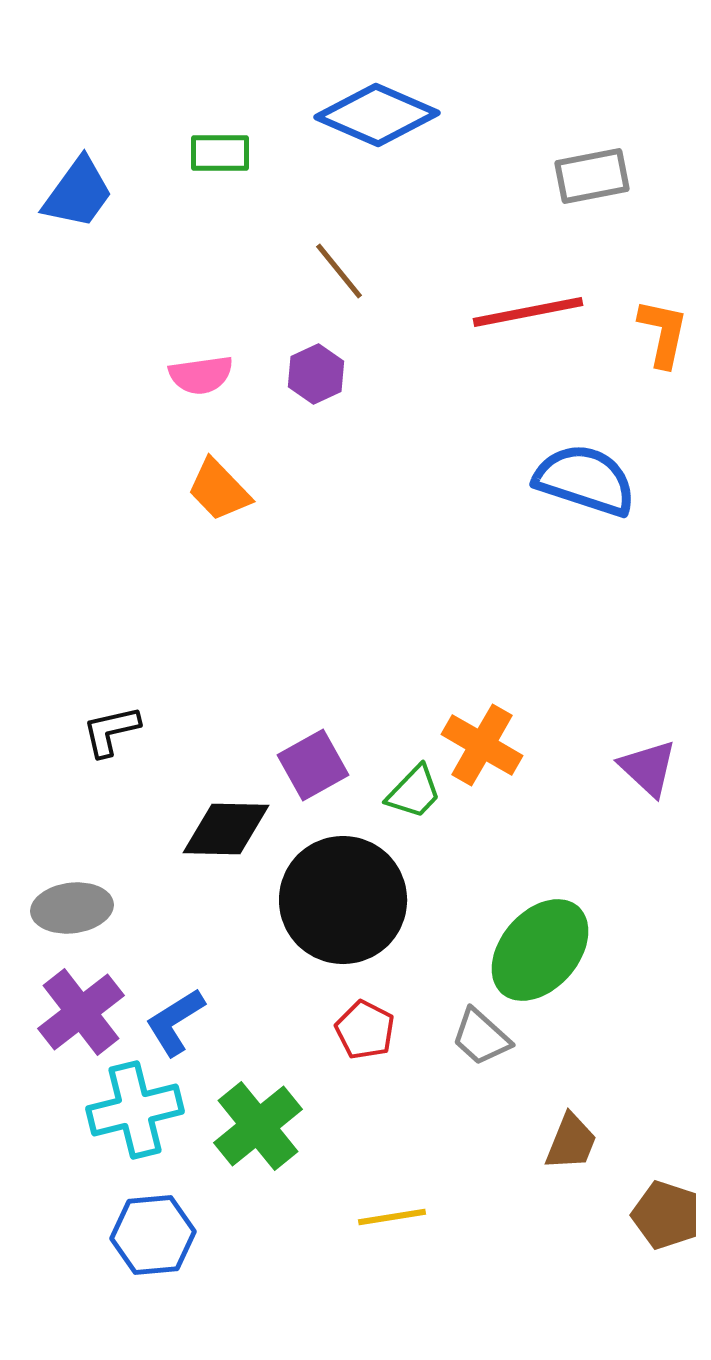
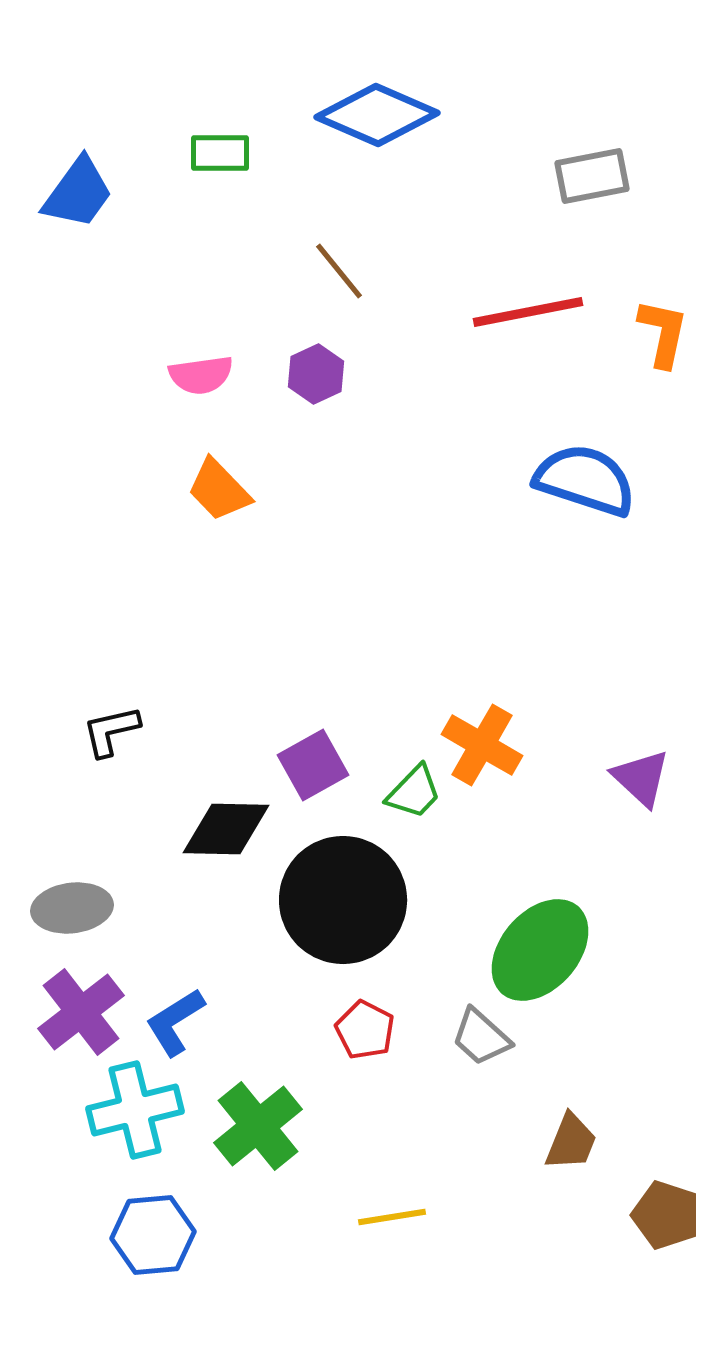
purple triangle: moved 7 px left, 10 px down
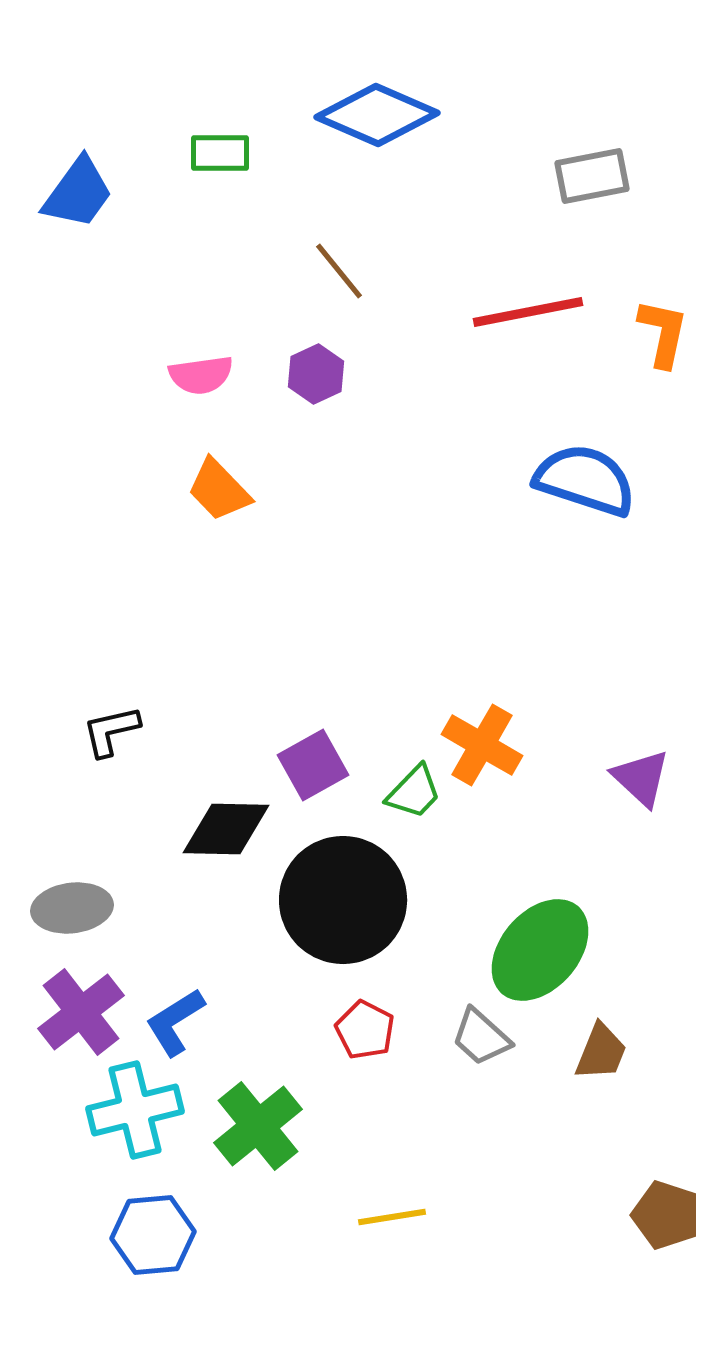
brown trapezoid: moved 30 px right, 90 px up
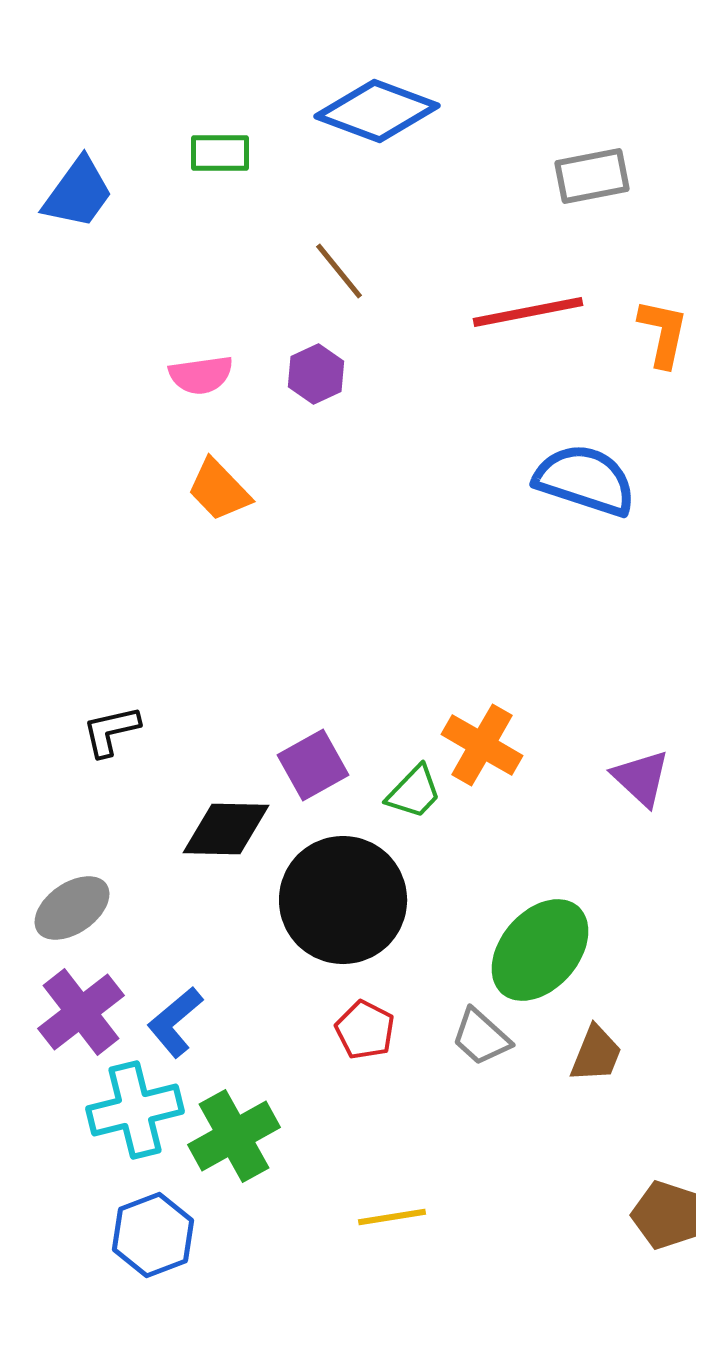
blue diamond: moved 4 px up; rotated 3 degrees counterclockwise
gray ellipse: rotated 28 degrees counterclockwise
blue L-shape: rotated 8 degrees counterclockwise
brown trapezoid: moved 5 px left, 2 px down
green cross: moved 24 px left, 10 px down; rotated 10 degrees clockwise
blue hexagon: rotated 16 degrees counterclockwise
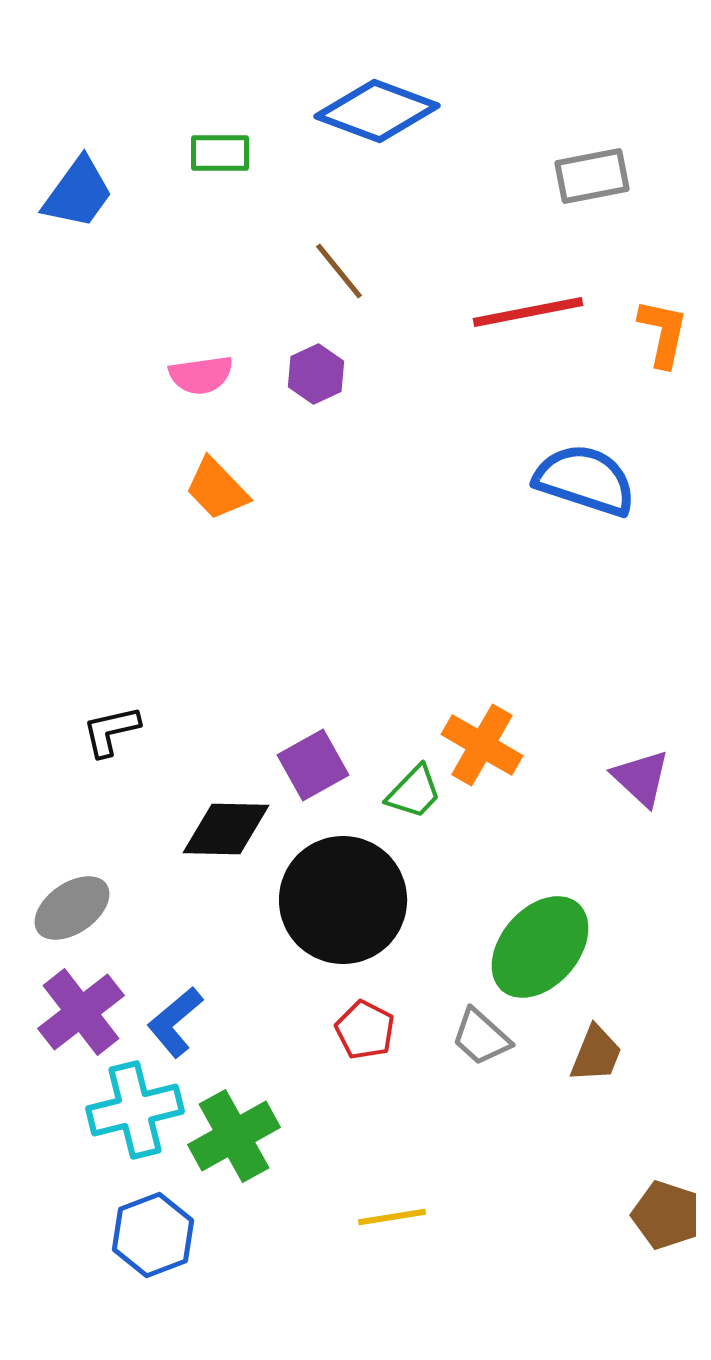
orange trapezoid: moved 2 px left, 1 px up
green ellipse: moved 3 px up
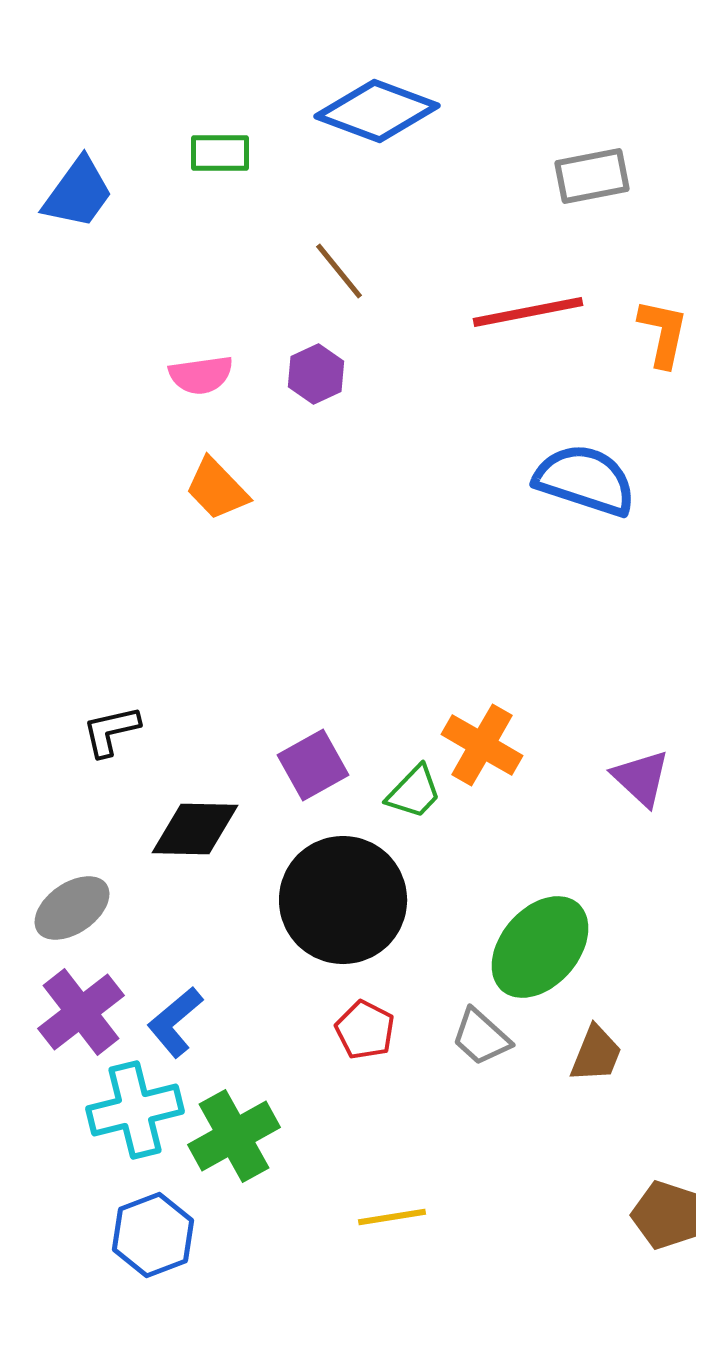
black diamond: moved 31 px left
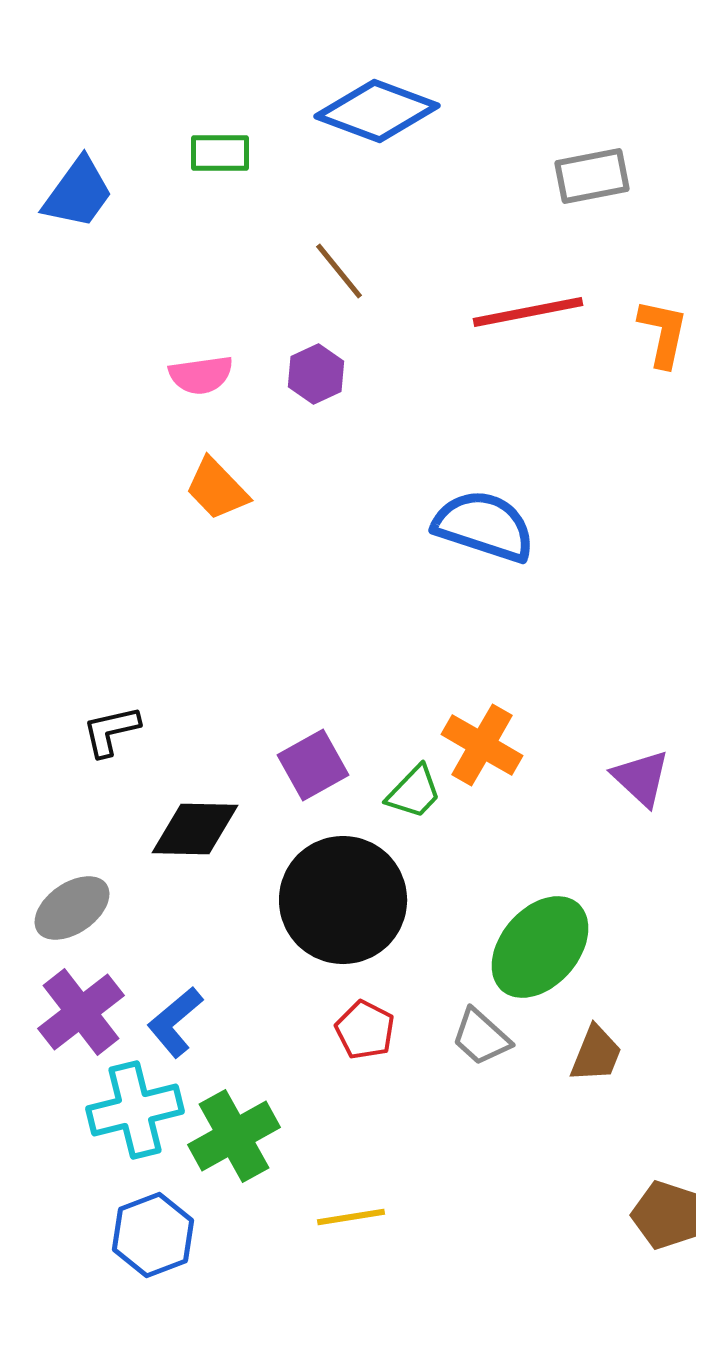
blue semicircle: moved 101 px left, 46 px down
yellow line: moved 41 px left
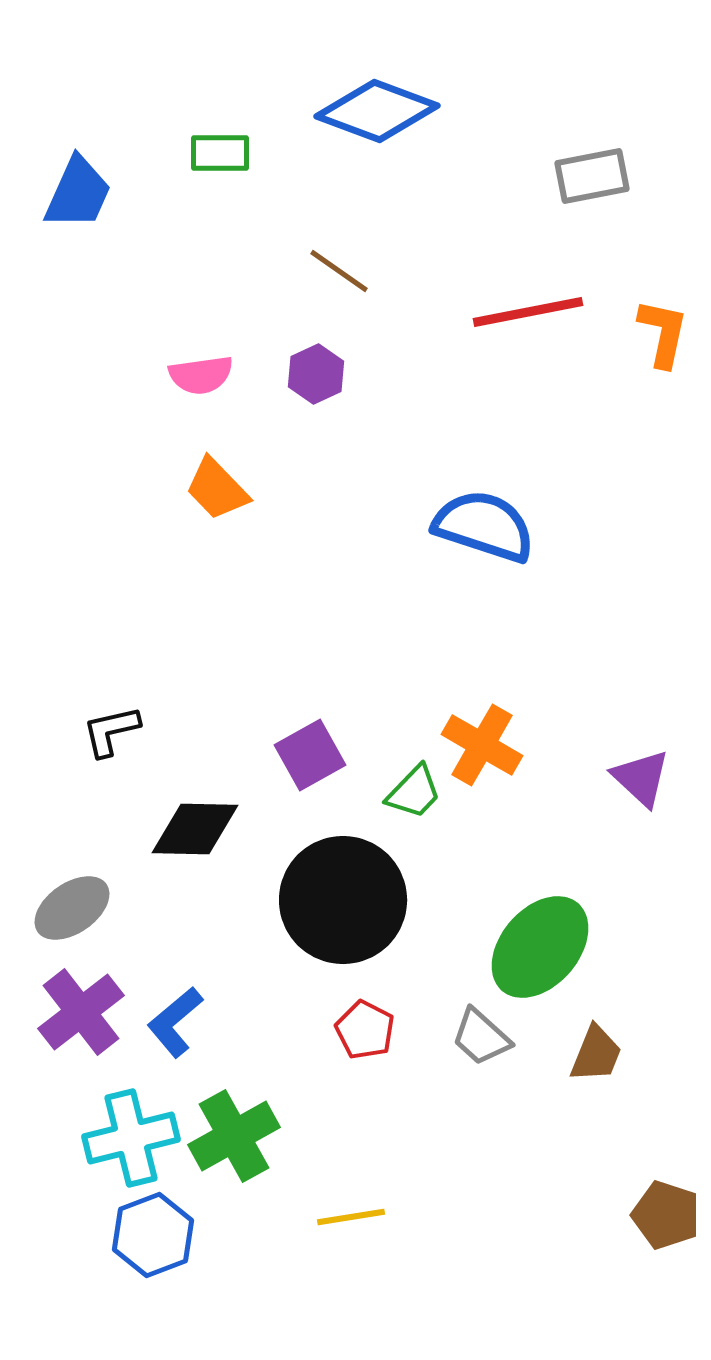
blue trapezoid: rotated 12 degrees counterclockwise
brown line: rotated 16 degrees counterclockwise
purple square: moved 3 px left, 10 px up
cyan cross: moved 4 px left, 28 px down
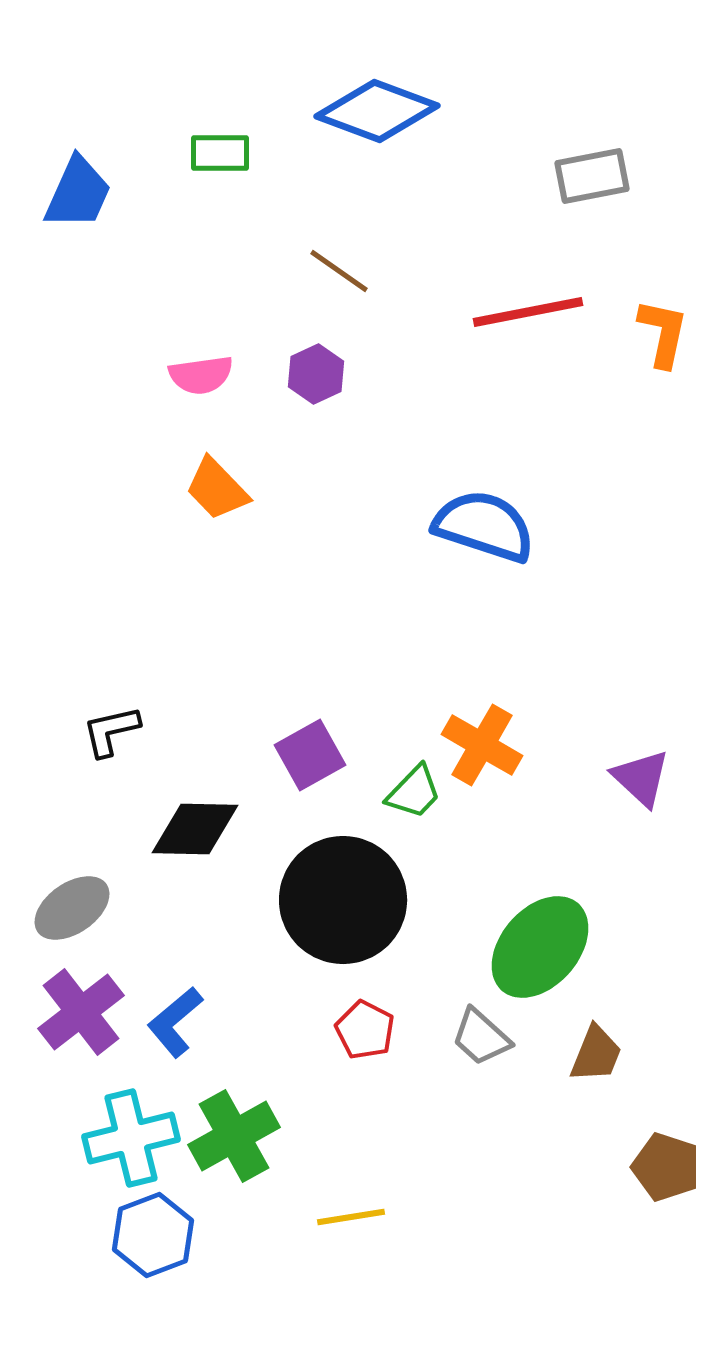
brown pentagon: moved 48 px up
